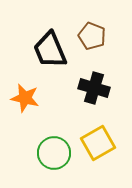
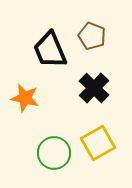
black cross: rotated 28 degrees clockwise
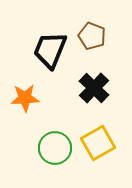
black trapezoid: rotated 45 degrees clockwise
orange star: rotated 16 degrees counterclockwise
green circle: moved 1 px right, 5 px up
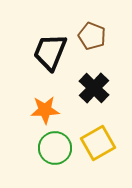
black trapezoid: moved 2 px down
orange star: moved 20 px right, 12 px down
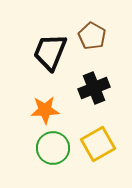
brown pentagon: rotated 8 degrees clockwise
black cross: rotated 24 degrees clockwise
yellow square: moved 1 px down
green circle: moved 2 px left
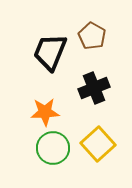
orange star: moved 2 px down
yellow square: rotated 12 degrees counterclockwise
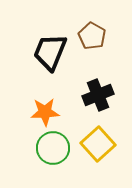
black cross: moved 4 px right, 7 px down
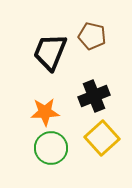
brown pentagon: rotated 16 degrees counterclockwise
black cross: moved 4 px left, 1 px down
yellow square: moved 4 px right, 6 px up
green circle: moved 2 px left
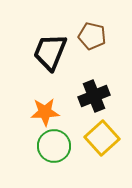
green circle: moved 3 px right, 2 px up
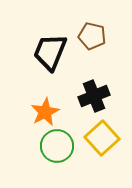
orange star: rotated 24 degrees counterclockwise
green circle: moved 3 px right
